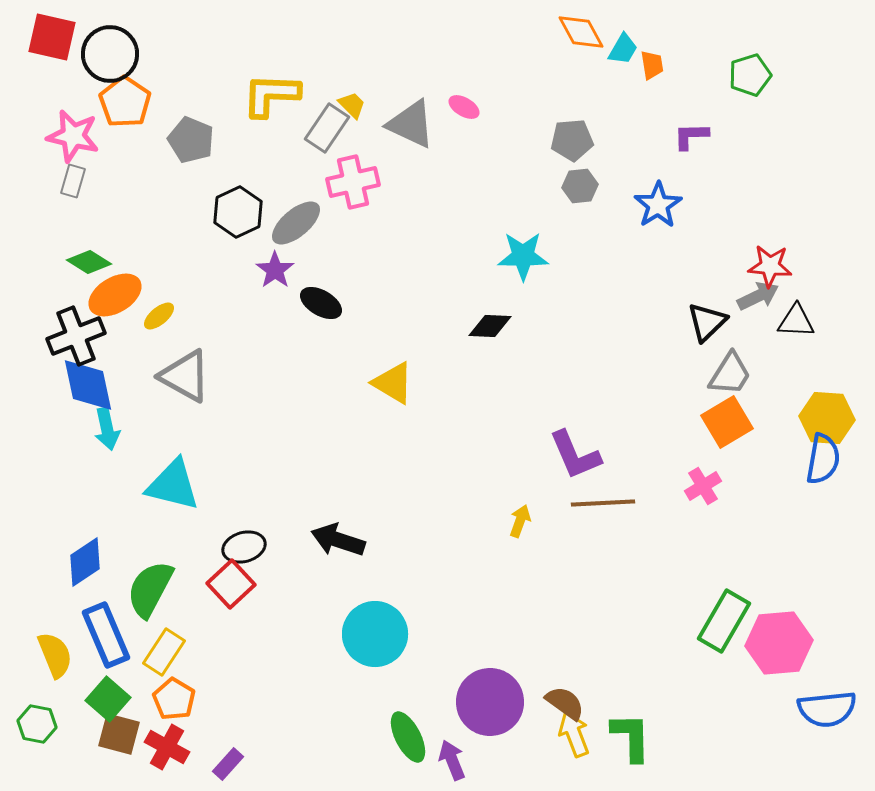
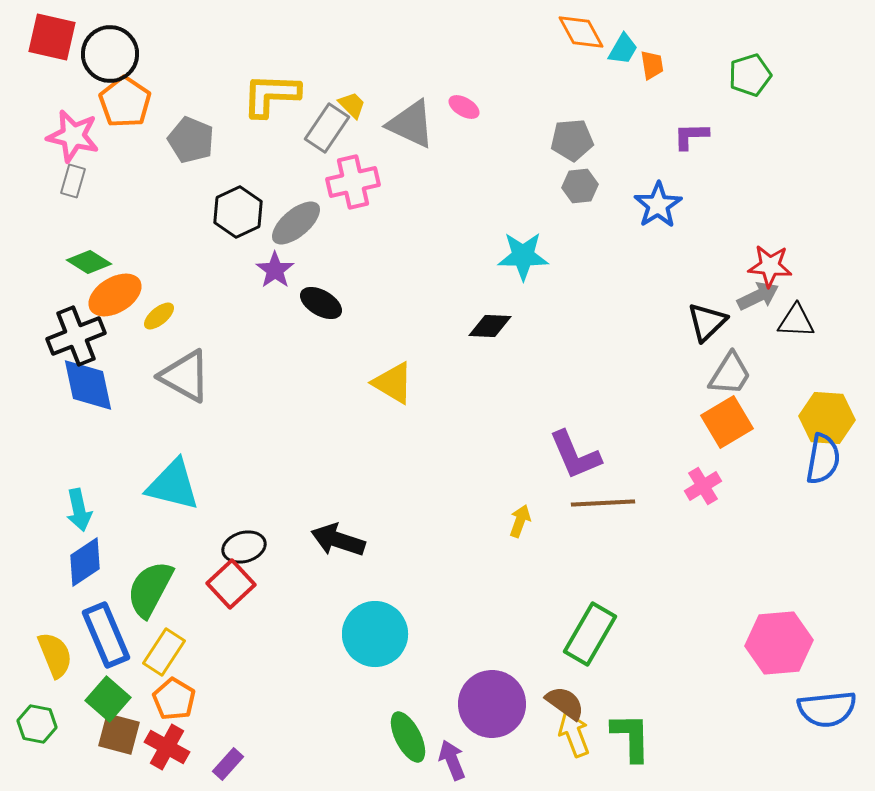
cyan arrow at (107, 429): moved 28 px left, 81 px down
green rectangle at (724, 621): moved 134 px left, 13 px down
purple circle at (490, 702): moved 2 px right, 2 px down
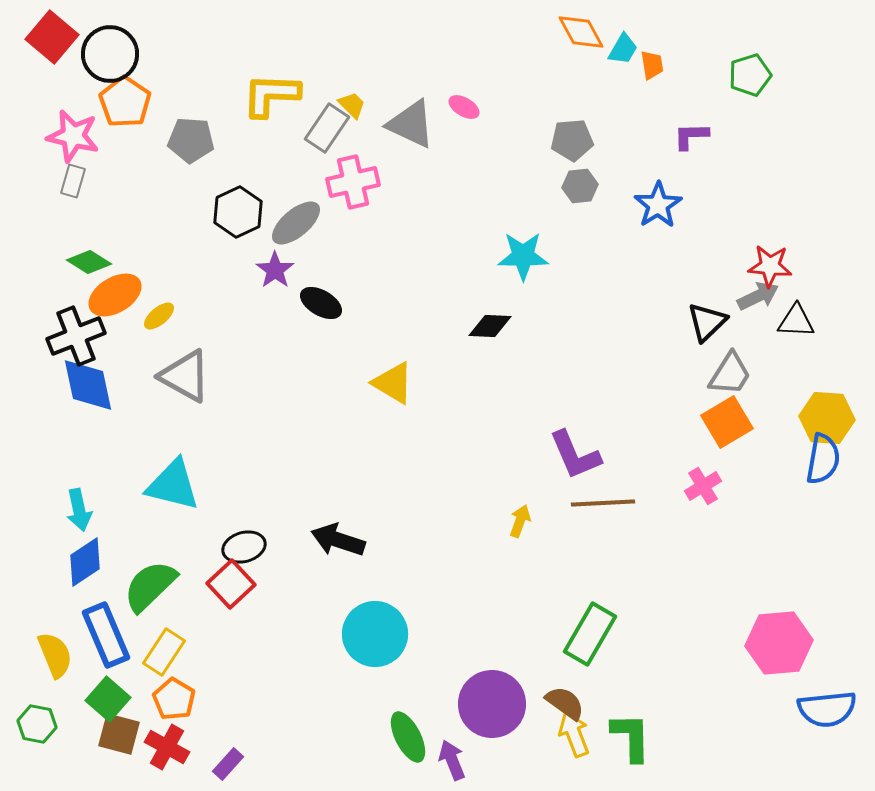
red square at (52, 37): rotated 27 degrees clockwise
gray pentagon at (191, 140): rotated 18 degrees counterclockwise
green semicircle at (150, 589): moved 3 px up; rotated 18 degrees clockwise
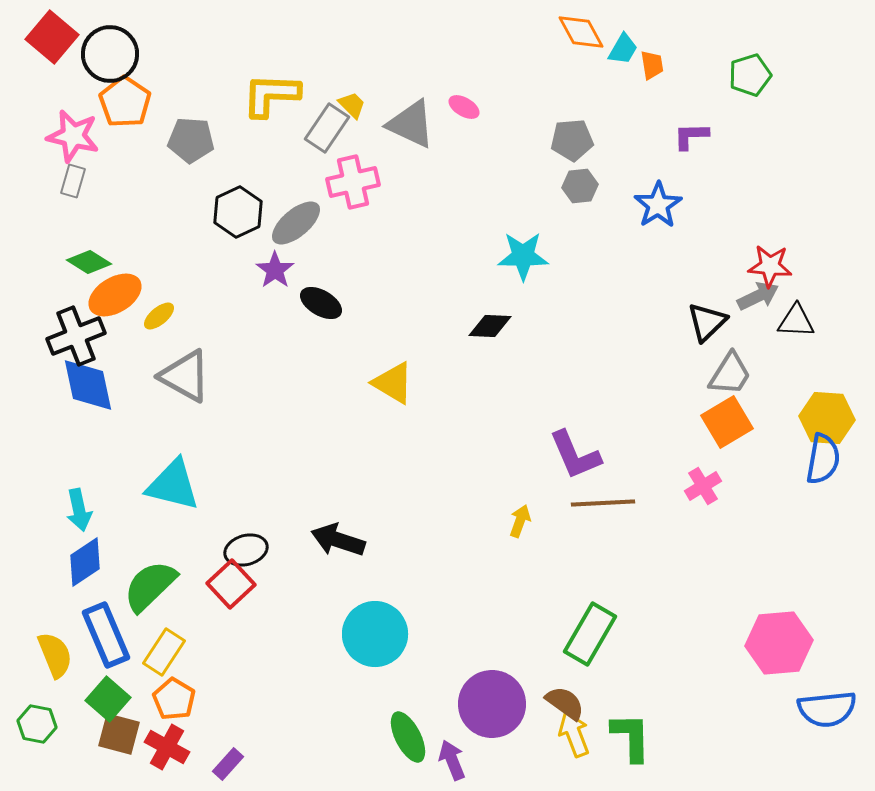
black ellipse at (244, 547): moved 2 px right, 3 px down
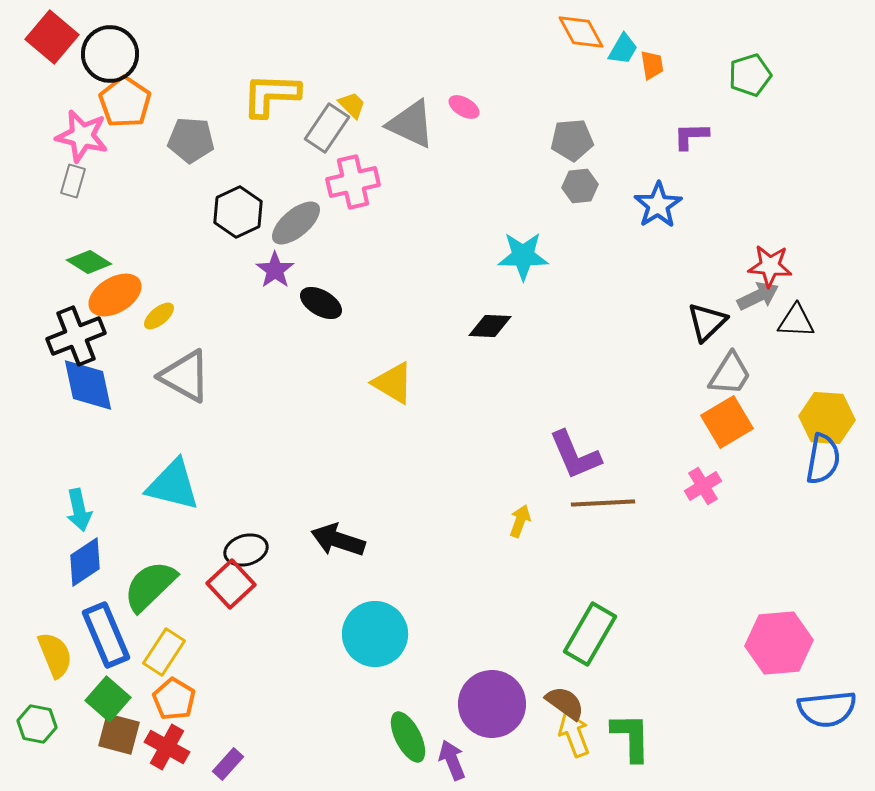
pink star at (73, 136): moved 9 px right
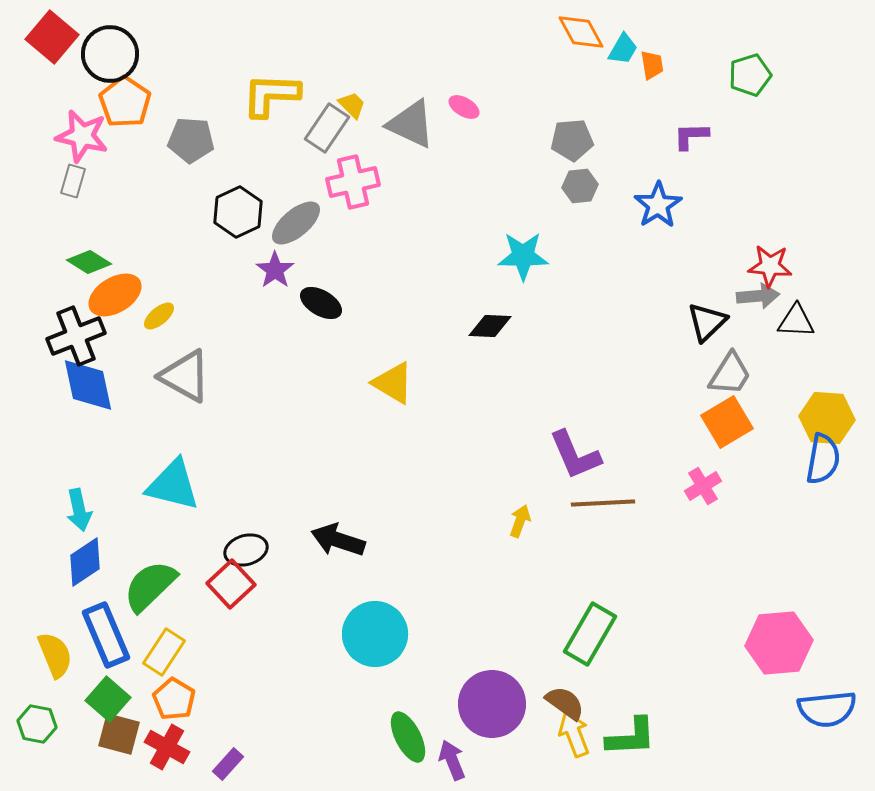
gray arrow at (758, 296): rotated 21 degrees clockwise
green L-shape at (631, 737): rotated 88 degrees clockwise
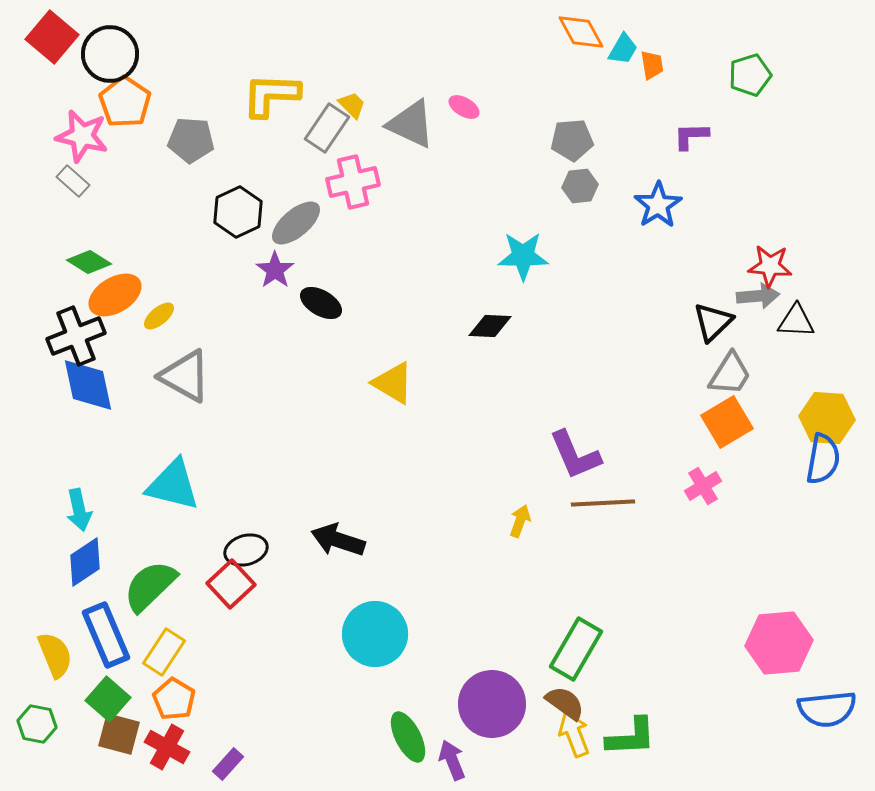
gray rectangle at (73, 181): rotated 64 degrees counterclockwise
black triangle at (707, 322): moved 6 px right
green rectangle at (590, 634): moved 14 px left, 15 px down
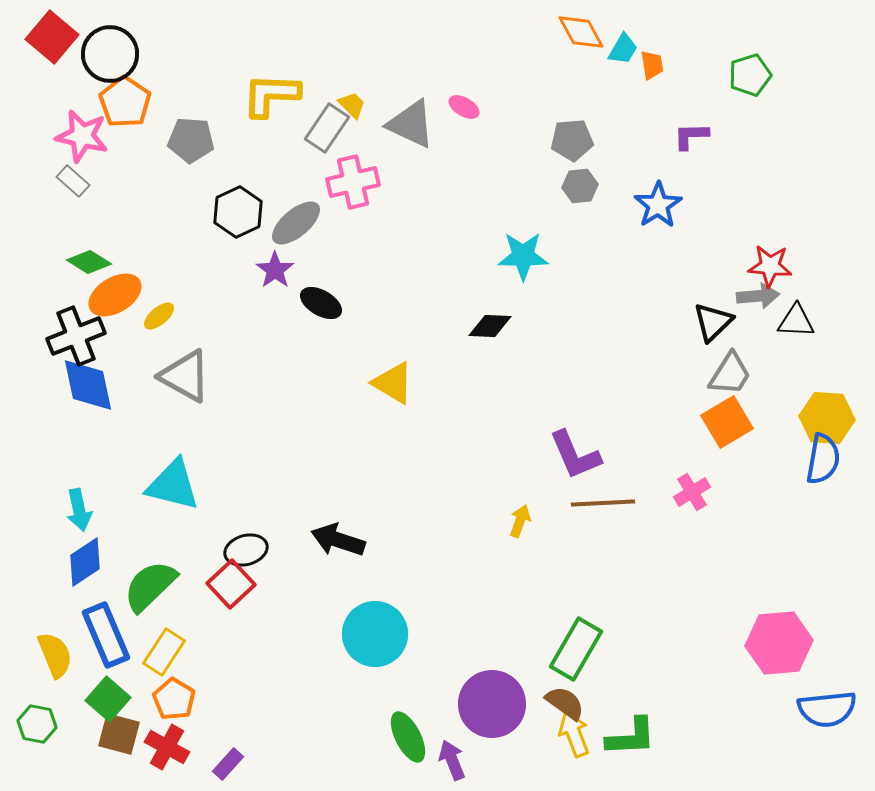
pink cross at (703, 486): moved 11 px left, 6 px down
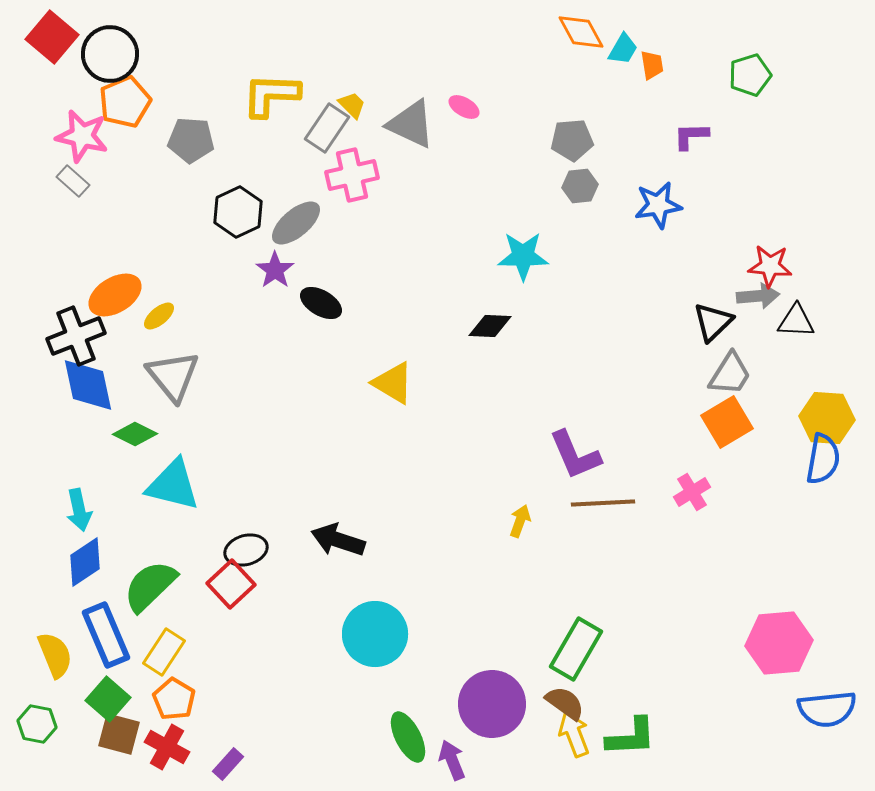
orange pentagon at (125, 102): rotated 15 degrees clockwise
pink cross at (353, 182): moved 1 px left, 7 px up
blue star at (658, 205): rotated 24 degrees clockwise
green diamond at (89, 262): moved 46 px right, 172 px down; rotated 6 degrees counterclockwise
gray triangle at (185, 376): moved 12 px left; rotated 22 degrees clockwise
